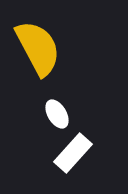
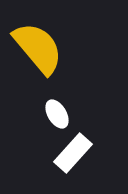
yellow semicircle: rotated 12 degrees counterclockwise
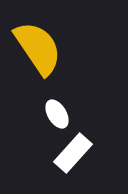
yellow semicircle: rotated 6 degrees clockwise
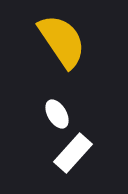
yellow semicircle: moved 24 px right, 7 px up
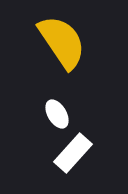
yellow semicircle: moved 1 px down
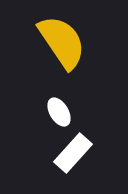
white ellipse: moved 2 px right, 2 px up
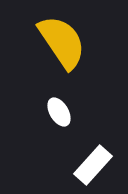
white rectangle: moved 20 px right, 12 px down
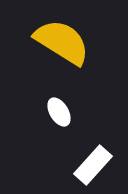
yellow semicircle: rotated 24 degrees counterclockwise
